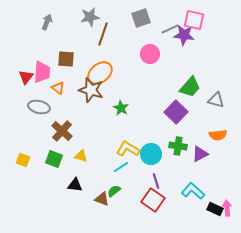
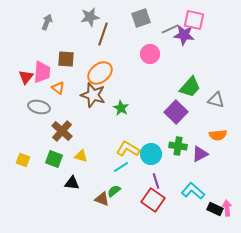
brown star: moved 2 px right, 5 px down
black triangle: moved 3 px left, 2 px up
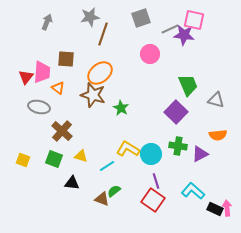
green trapezoid: moved 2 px left, 2 px up; rotated 65 degrees counterclockwise
cyan line: moved 14 px left, 1 px up
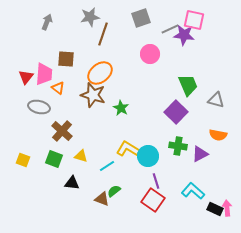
pink trapezoid: moved 2 px right, 2 px down
orange semicircle: rotated 18 degrees clockwise
cyan circle: moved 3 px left, 2 px down
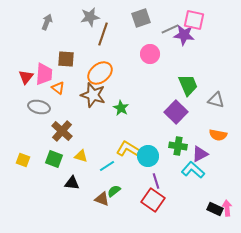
cyan L-shape: moved 21 px up
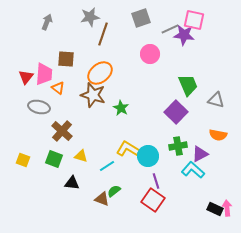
green cross: rotated 18 degrees counterclockwise
